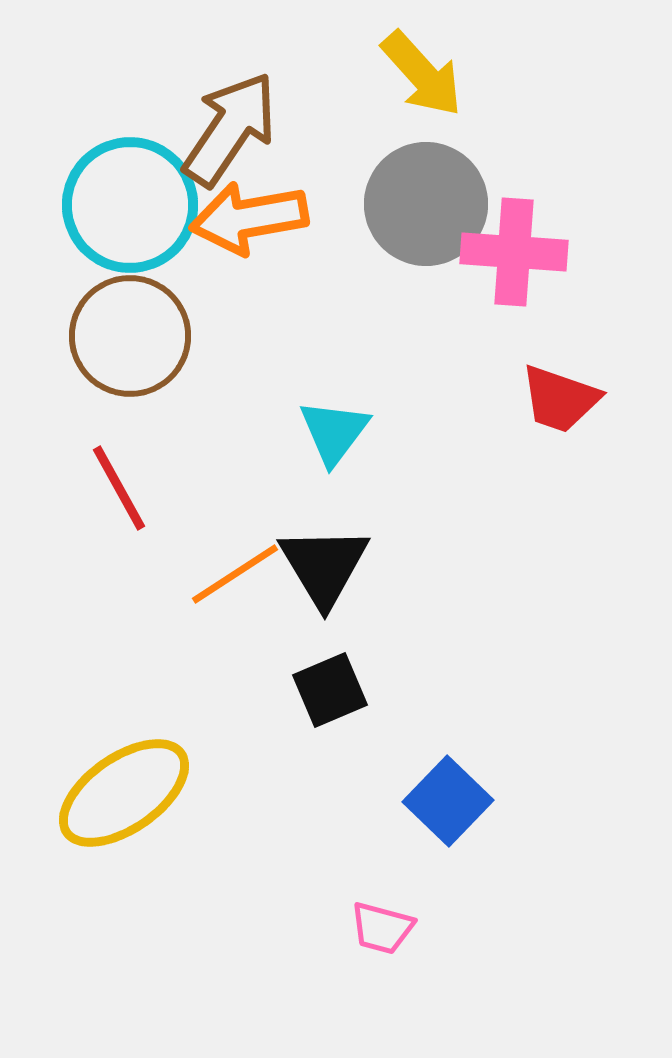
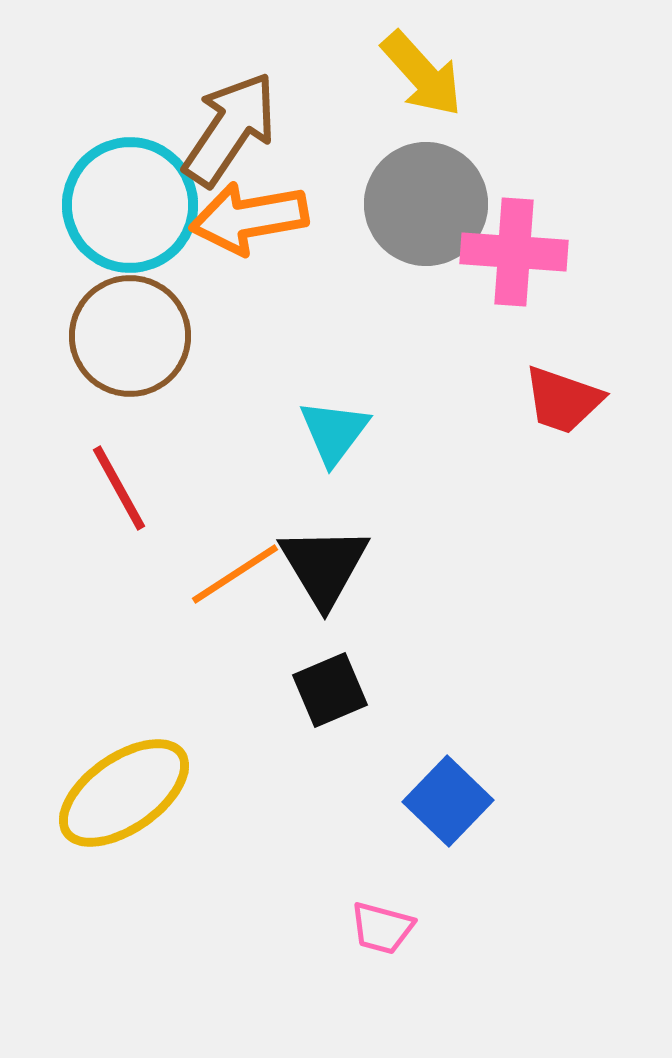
red trapezoid: moved 3 px right, 1 px down
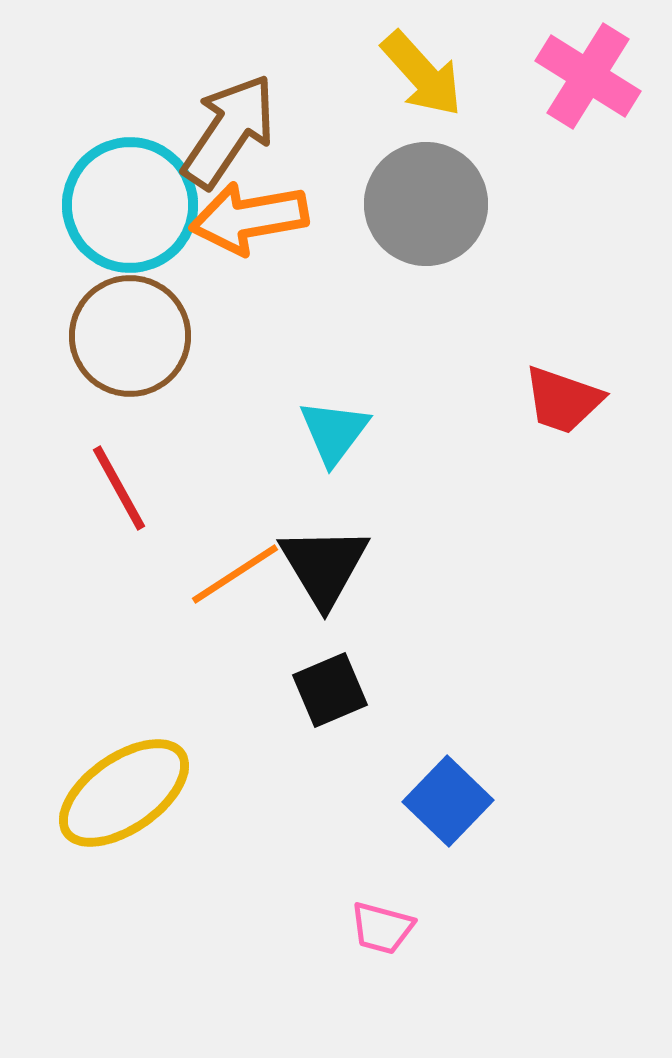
brown arrow: moved 1 px left, 2 px down
pink cross: moved 74 px right, 176 px up; rotated 28 degrees clockwise
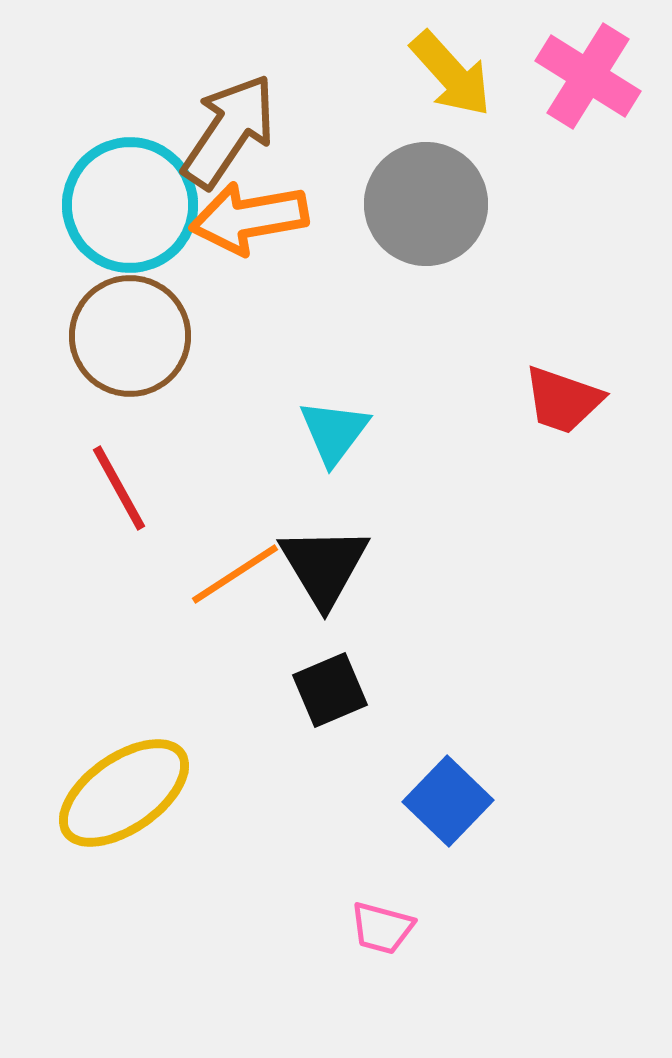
yellow arrow: moved 29 px right
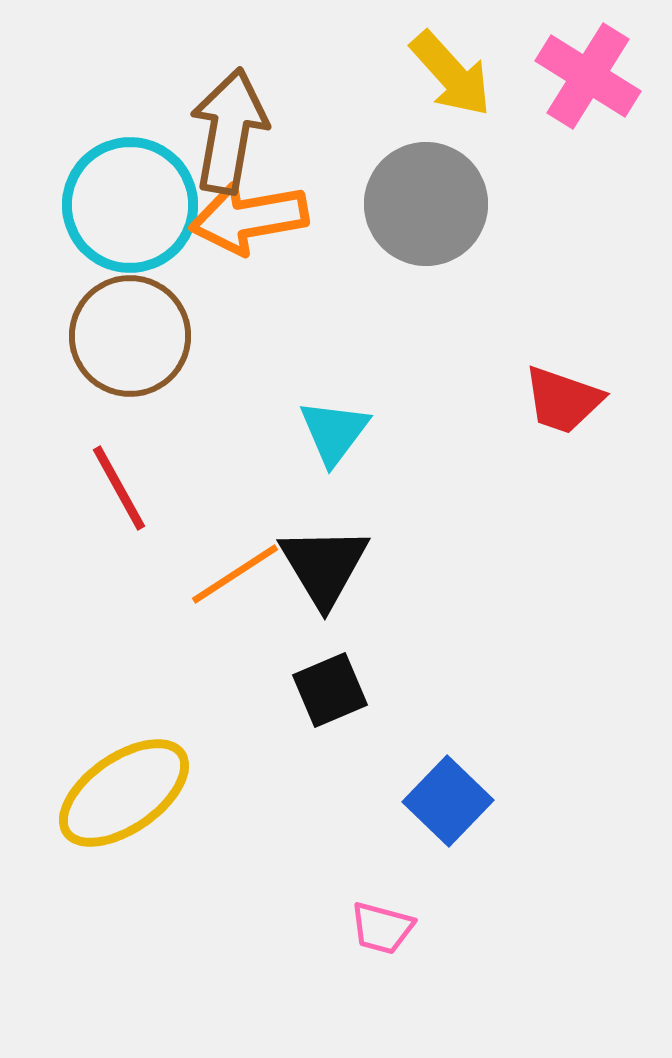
brown arrow: rotated 24 degrees counterclockwise
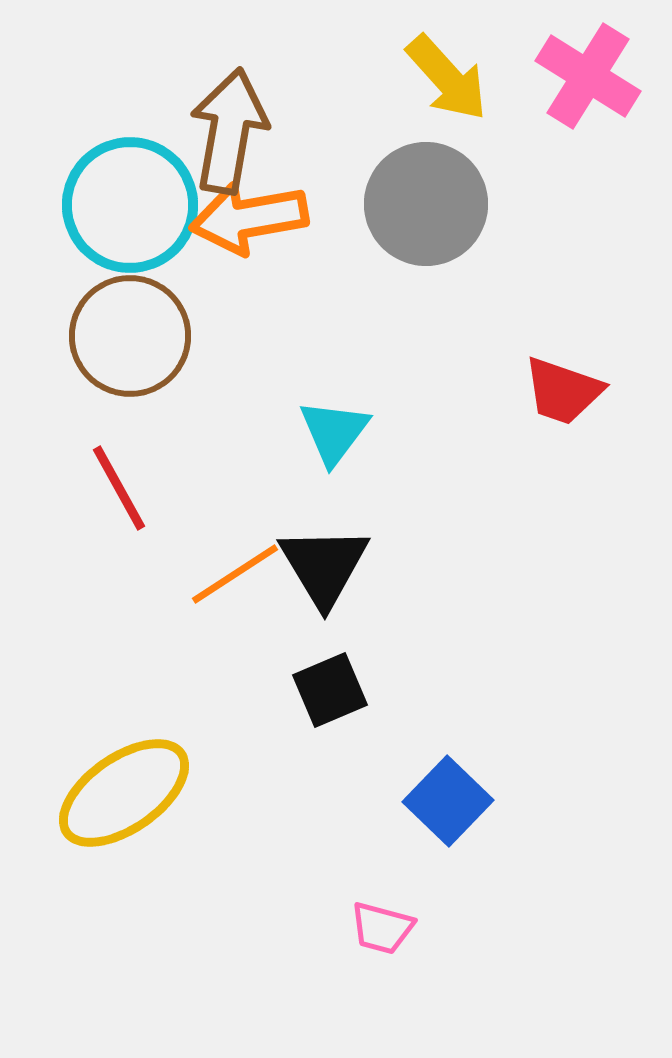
yellow arrow: moved 4 px left, 4 px down
red trapezoid: moved 9 px up
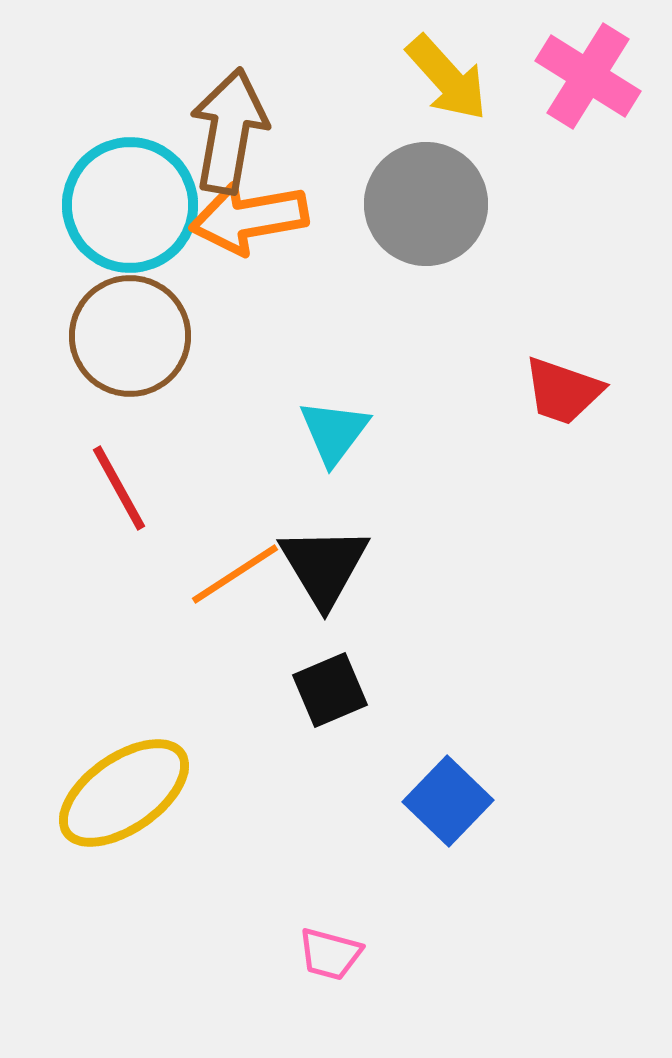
pink trapezoid: moved 52 px left, 26 px down
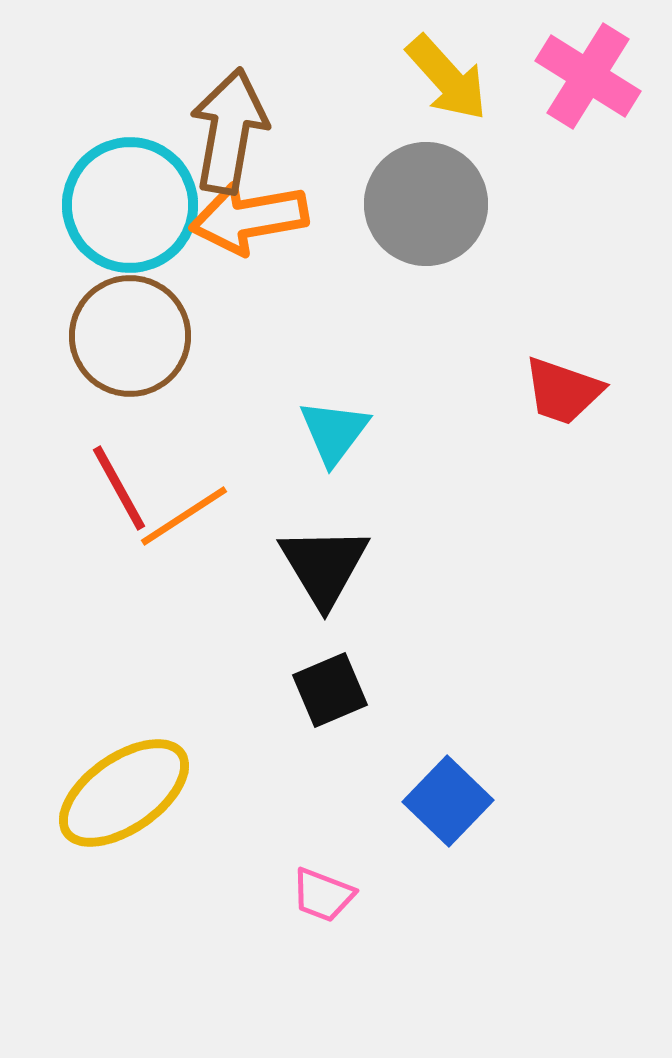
orange line: moved 51 px left, 58 px up
pink trapezoid: moved 7 px left, 59 px up; rotated 6 degrees clockwise
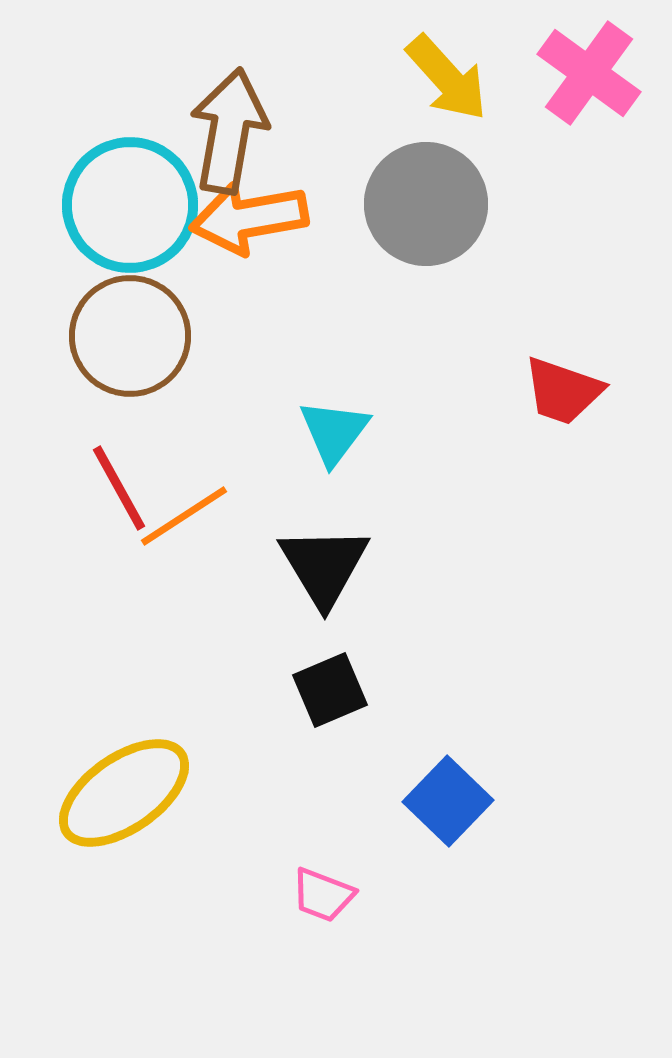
pink cross: moved 1 px right, 3 px up; rotated 4 degrees clockwise
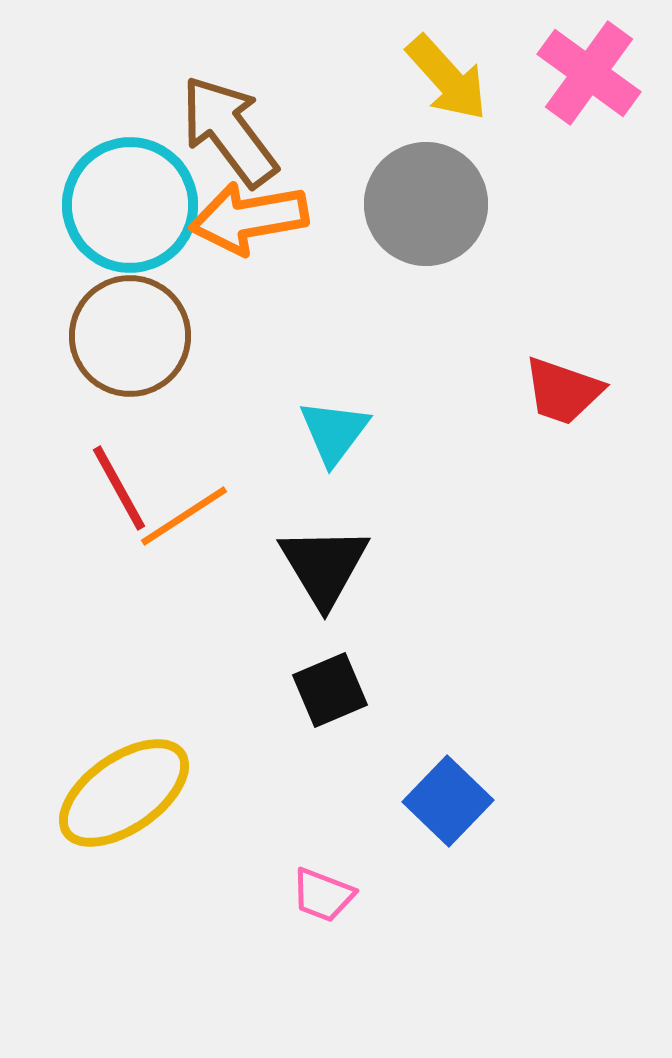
brown arrow: rotated 47 degrees counterclockwise
